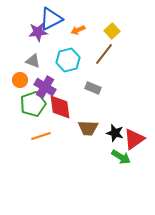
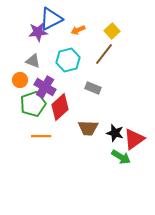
red diamond: rotated 56 degrees clockwise
orange line: rotated 18 degrees clockwise
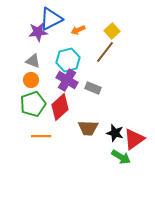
brown line: moved 1 px right, 2 px up
orange circle: moved 11 px right
purple cross: moved 22 px right, 7 px up
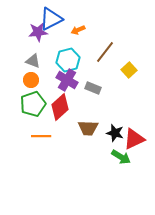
yellow square: moved 17 px right, 39 px down
red triangle: rotated 10 degrees clockwise
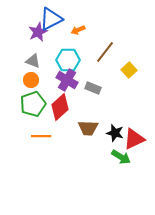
purple star: rotated 18 degrees counterclockwise
cyan hexagon: rotated 15 degrees clockwise
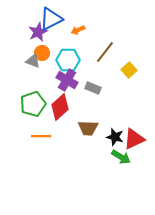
orange circle: moved 11 px right, 27 px up
black star: moved 4 px down
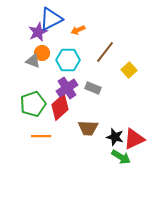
purple cross: moved 8 px down; rotated 25 degrees clockwise
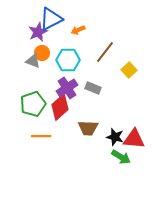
red triangle: rotated 30 degrees clockwise
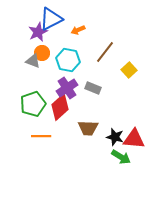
cyan hexagon: rotated 10 degrees clockwise
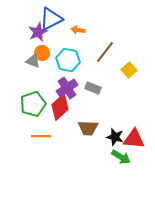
orange arrow: rotated 32 degrees clockwise
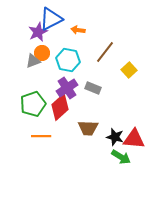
gray triangle: rotated 42 degrees counterclockwise
